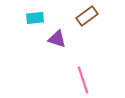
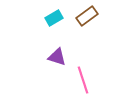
cyan rectangle: moved 19 px right; rotated 24 degrees counterclockwise
purple triangle: moved 18 px down
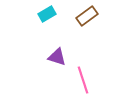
cyan rectangle: moved 7 px left, 4 px up
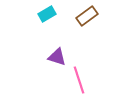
pink line: moved 4 px left
